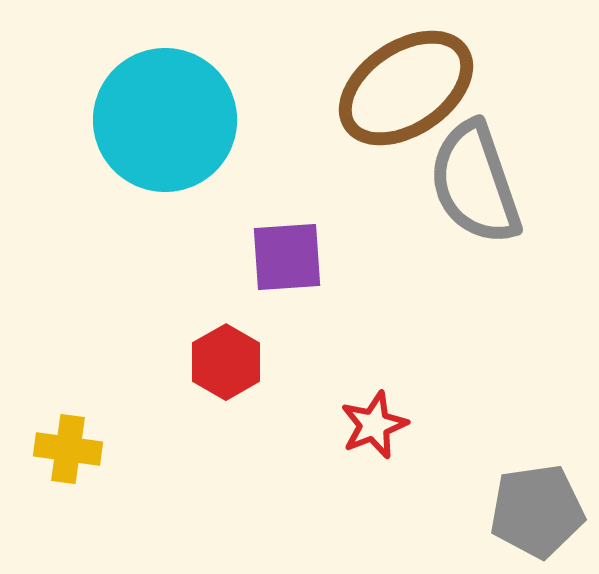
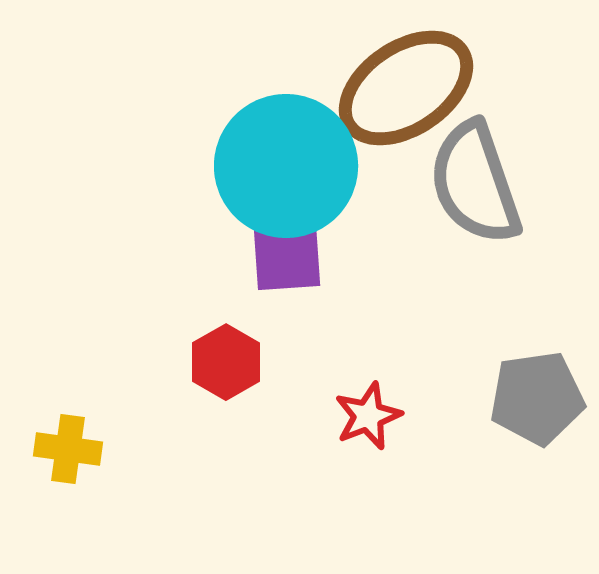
cyan circle: moved 121 px right, 46 px down
red star: moved 6 px left, 9 px up
gray pentagon: moved 113 px up
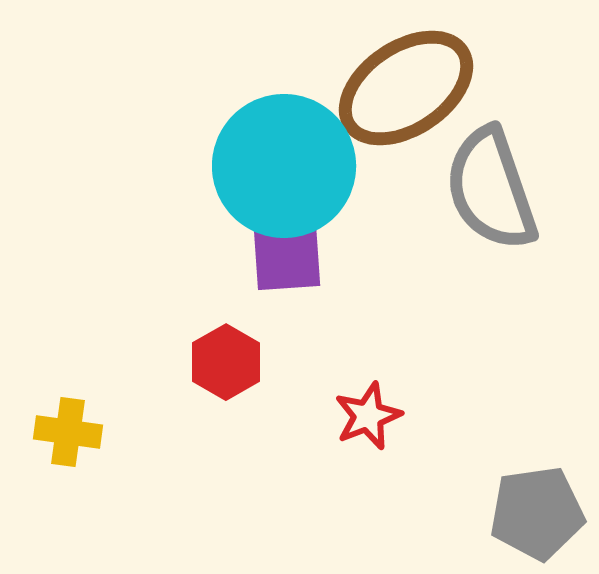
cyan circle: moved 2 px left
gray semicircle: moved 16 px right, 6 px down
gray pentagon: moved 115 px down
yellow cross: moved 17 px up
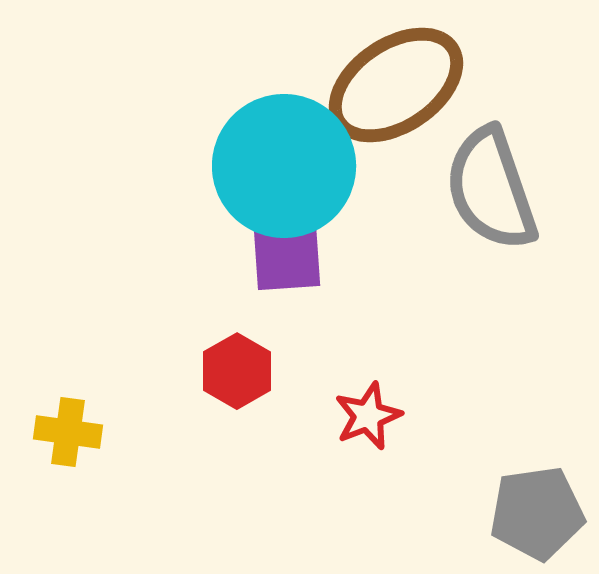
brown ellipse: moved 10 px left, 3 px up
red hexagon: moved 11 px right, 9 px down
